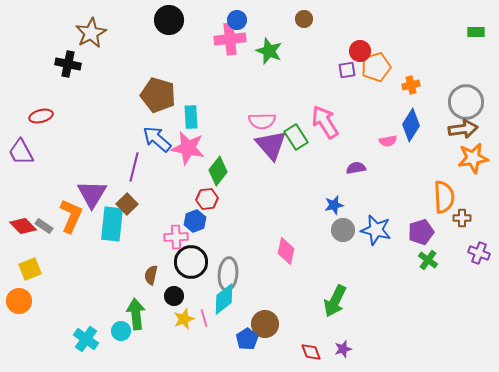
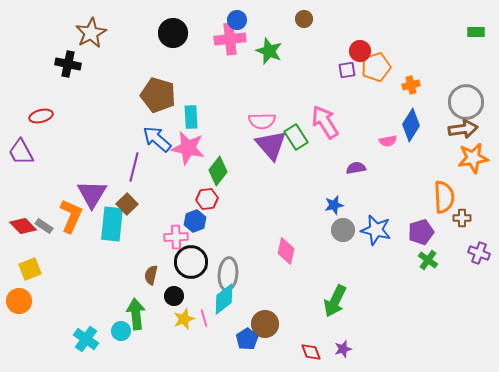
black circle at (169, 20): moved 4 px right, 13 px down
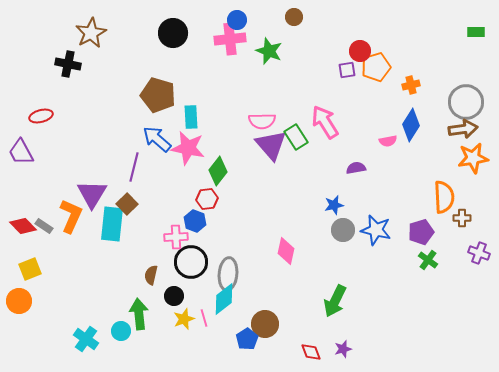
brown circle at (304, 19): moved 10 px left, 2 px up
blue hexagon at (195, 221): rotated 20 degrees counterclockwise
green arrow at (136, 314): moved 3 px right
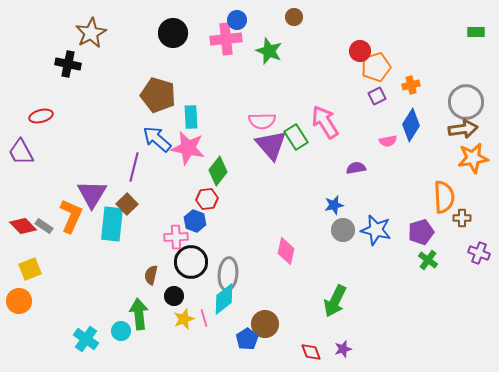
pink cross at (230, 39): moved 4 px left
purple square at (347, 70): moved 30 px right, 26 px down; rotated 18 degrees counterclockwise
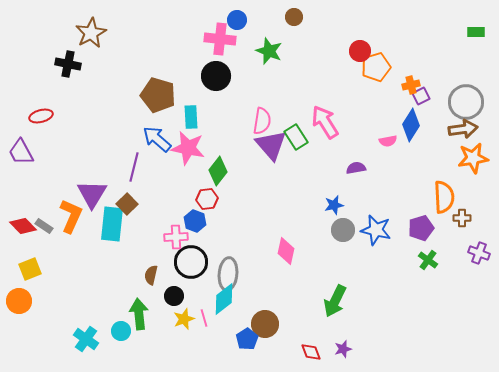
black circle at (173, 33): moved 43 px right, 43 px down
pink cross at (226, 39): moved 6 px left; rotated 12 degrees clockwise
purple square at (377, 96): moved 44 px right
pink semicircle at (262, 121): rotated 80 degrees counterclockwise
purple pentagon at (421, 232): moved 4 px up
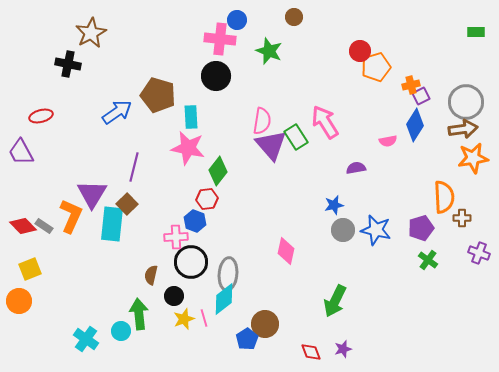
blue diamond at (411, 125): moved 4 px right
blue arrow at (157, 139): moved 40 px left, 27 px up; rotated 104 degrees clockwise
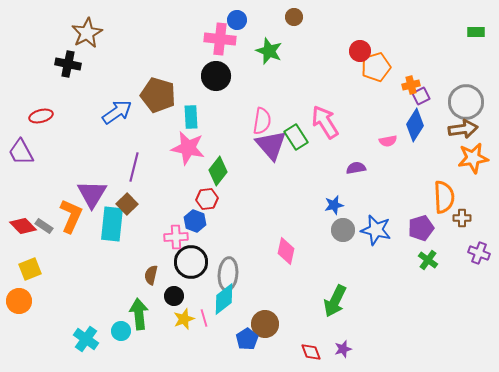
brown star at (91, 33): moved 4 px left
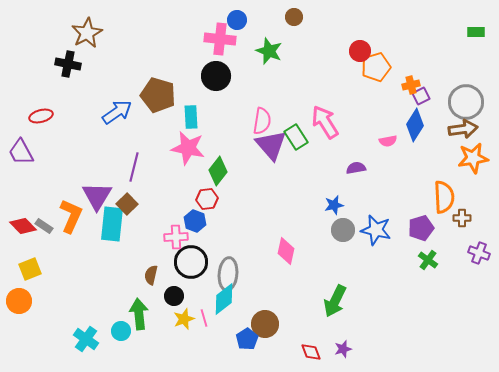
purple triangle at (92, 194): moved 5 px right, 2 px down
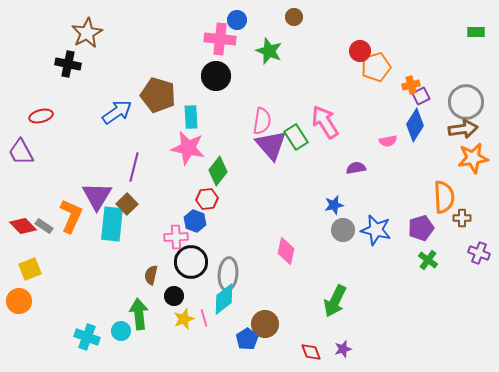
cyan cross at (86, 339): moved 1 px right, 2 px up; rotated 15 degrees counterclockwise
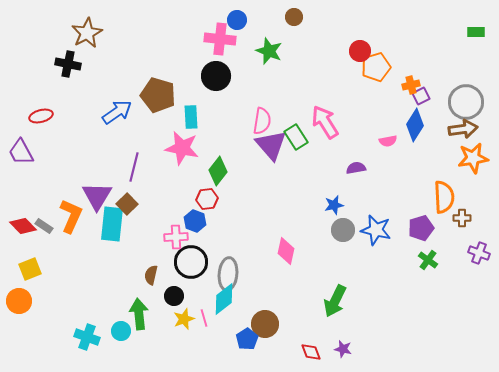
pink star at (188, 148): moved 6 px left
purple star at (343, 349): rotated 30 degrees clockwise
